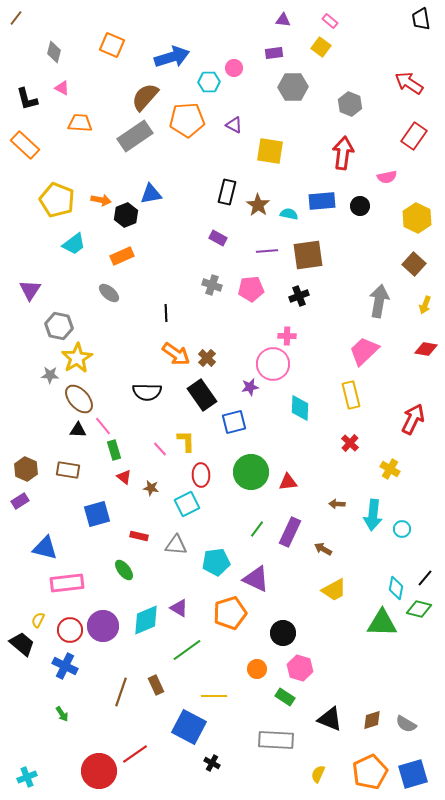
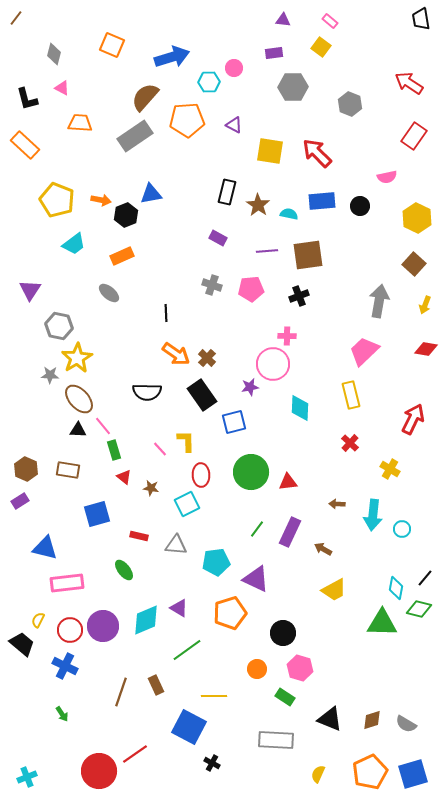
gray diamond at (54, 52): moved 2 px down
red arrow at (343, 153): moved 26 px left; rotated 52 degrees counterclockwise
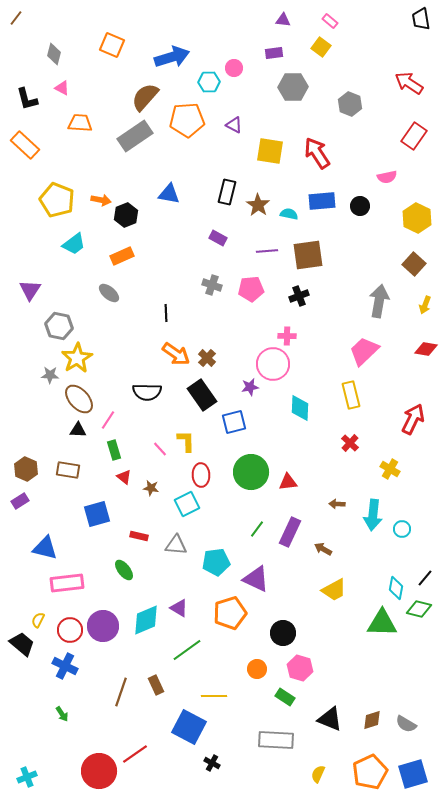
red arrow at (317, 153): rotated 12 degrees clockwise
blue triangle at (151, 194): moved 18 px right; rotated 20 degrees clockwise
pink line at (103, 426): moved 5 px right, 6 px up; rotated 72 degrees clockwise
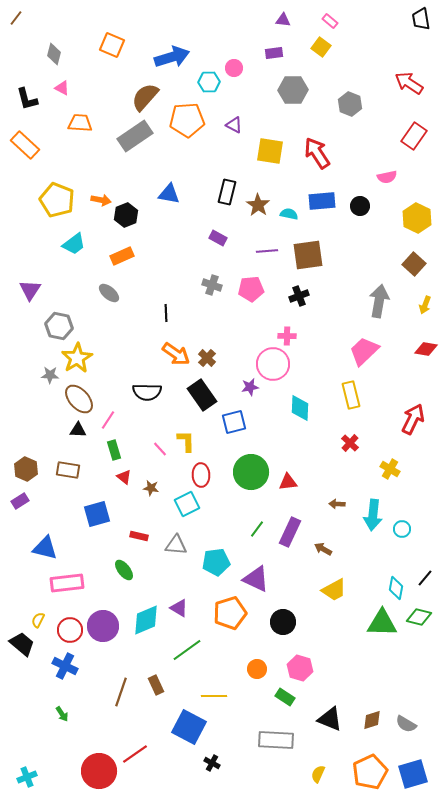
gray hexagon at (293, 87): moved 3 px down
green diamond at (419, 609): moved 8 px down
black circle at (283, 633): moved 11 px up
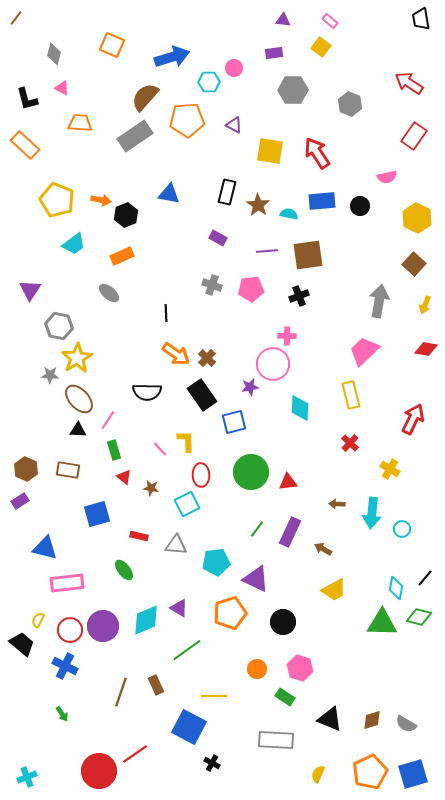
cyan arrow at (373, 515): moved 1 px left, 2 px up
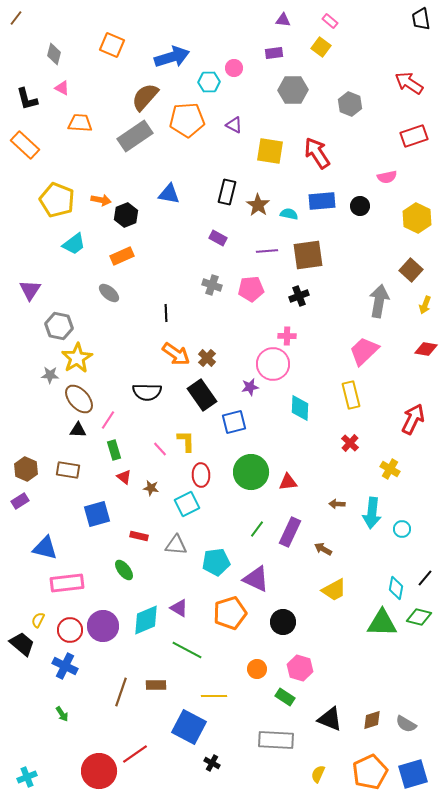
red rectangle at (414, 136): rotated 36 degrees clockwise
brown square at (414, 264): moved 3 px left, 6 px down
green line at (187, 650): rotated 64 degrees clockwise
brown rectangle at (156, 685): rotated 66 degrees counterclockwise
